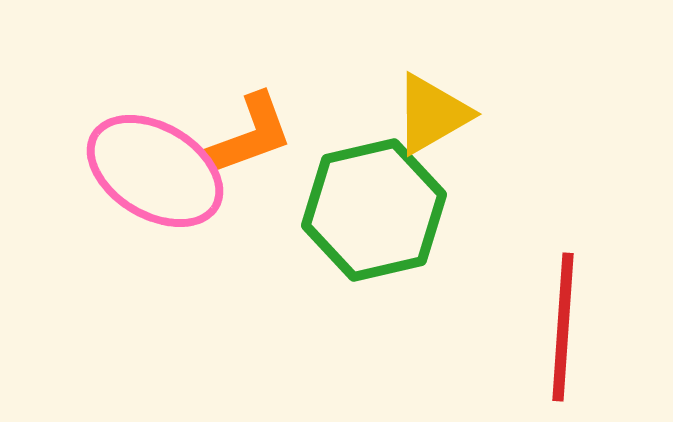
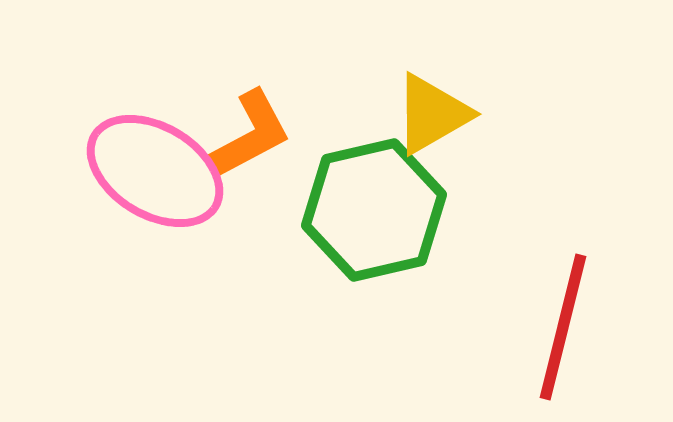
orange L-shape: rotated 8 degrees counterclockwise
red line: rotated 10 degrees clockwise
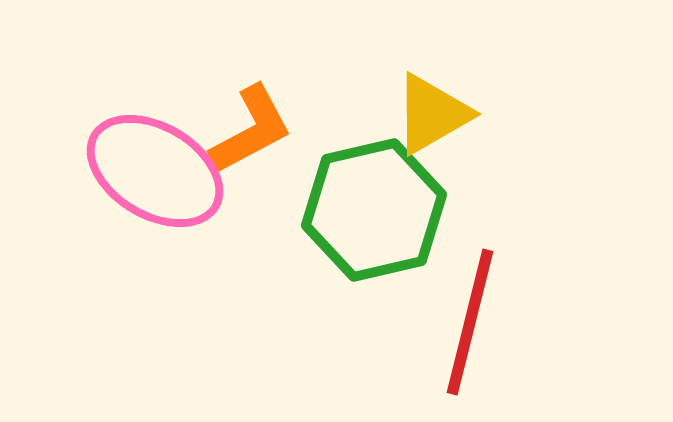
orange L-shape: moved 1 px right, 5 px up
red line: moved 93 px left, 5 px up
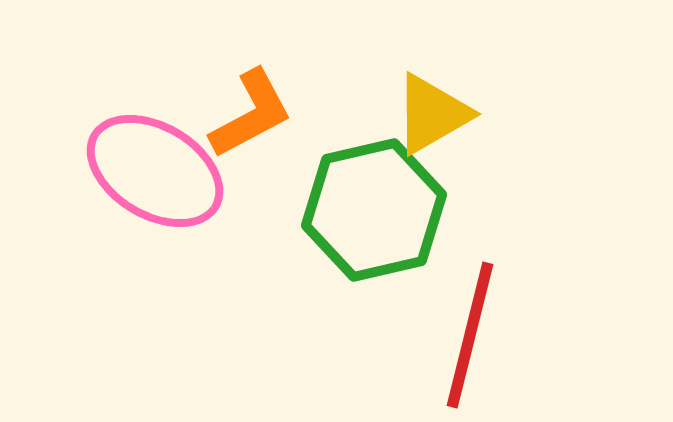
orange L-shape: moved 16 px up
red line: moved 13 px down
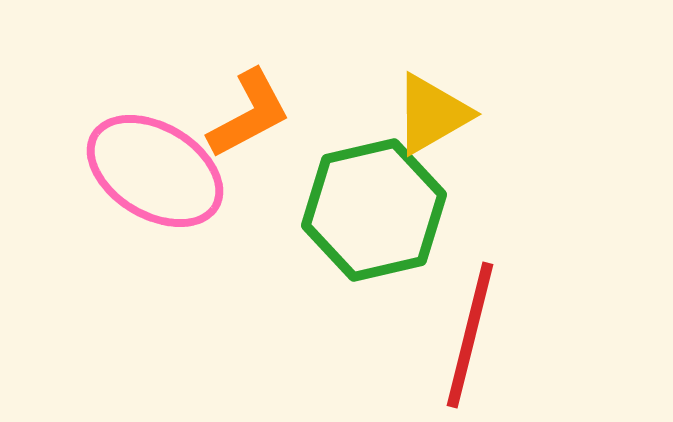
orange L-shape: moved 2 px left
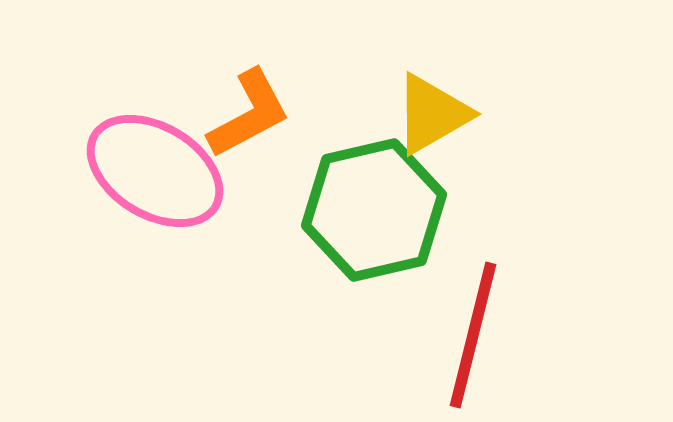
red line: moved 3 px right
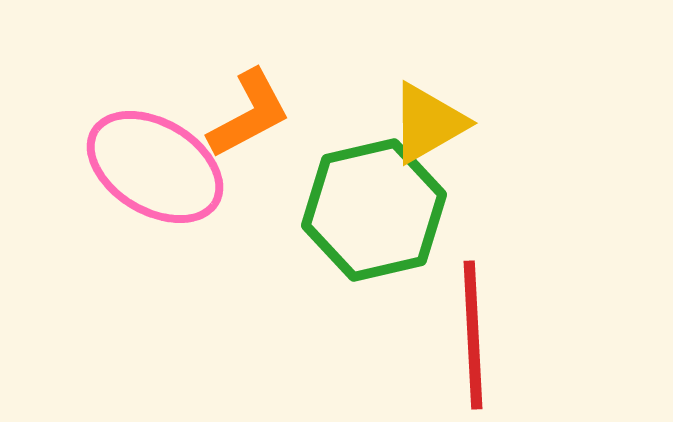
yellow triangle: moved 4 px left, 9 px down
pink ellipse: moved 4 px up
red line: rotated 17 degrees counterclockwise
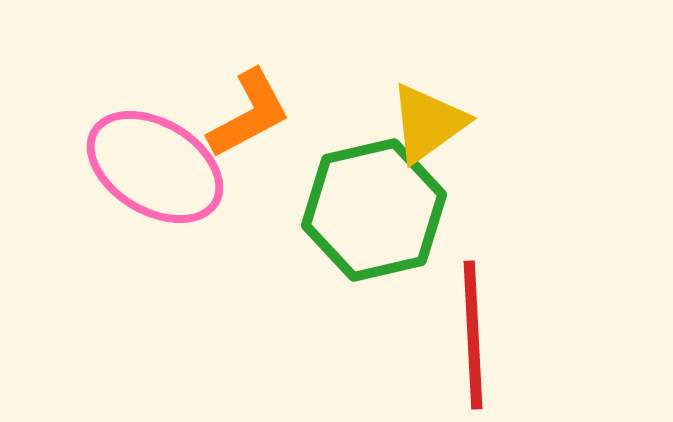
yellow triangle: rotated 6 degrees counterclockwise
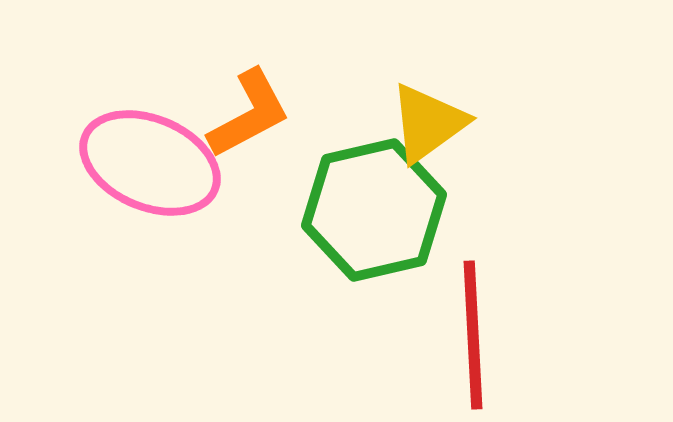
pink ellipse: moved 5 px left, 4 px up; rotated 8 degrees counterclockwise
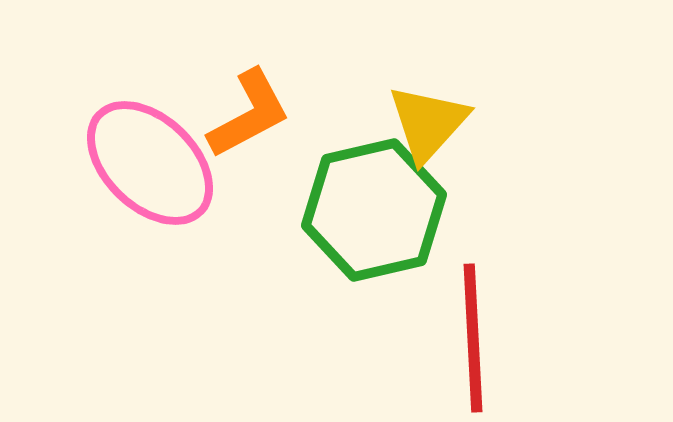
yellow triangle: rotated 12 degrees counterclockwise
pink ellipse: rotated 21 degrees clockwise
red line: moved 3 px down
